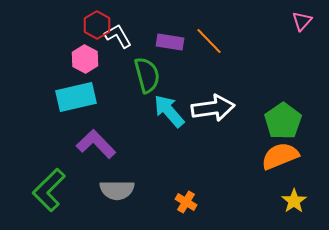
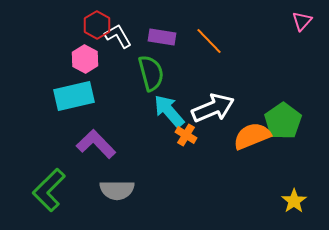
purple rectangle: moved 8 px left, 5 px up
green semicircle: moved 4 px right, 2 px up
cyan rectangle: moved 2 px left, 1 px up
white arrow: rotated 15 degrees counterclockwise
orange semicircle: moved 28 px left, 20 px up
orange cross: moved 67 px up
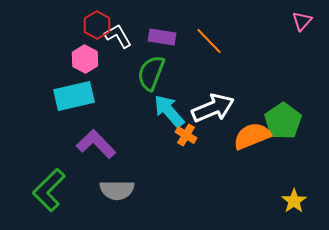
green semicircle: rotated 144 degrees counterclockwise
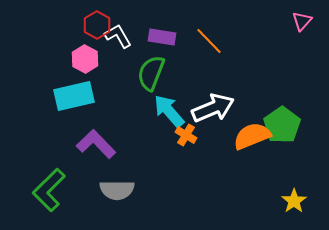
green pentagon: moved 1 px left, 4 px down
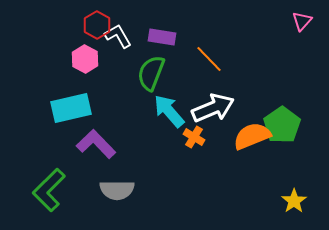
orange line: moved 18 px down
cyan rectangle: moved 3 px left, 12 px down
orange cross: moved 8 px right, 2 px down
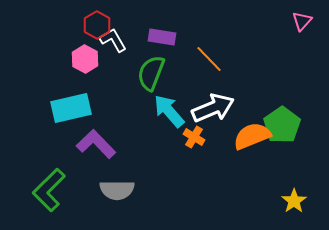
white L-shape: moved 5 px left, 4 px down
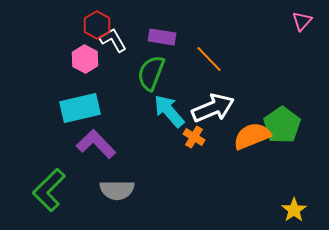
cyan rectangle: moved 9 px right
yellow star: moved 9 px down
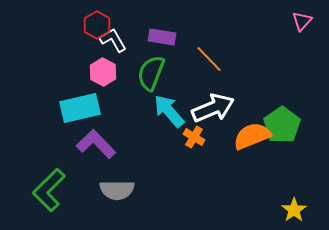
pink hexagon: moved 18 px right, 13 px down
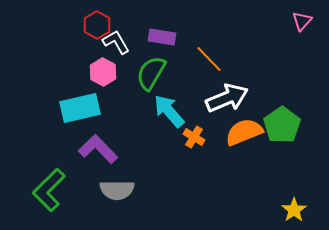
white L-shape: moved 3 px right, 2 px down
green semicircle: rotated 9 degrees clockwise
white arrow: moved 14 px right, 10 px up
orange semicircle: moved 8 px left, 4 px up
purple L-shape: moved 2 px right, 5 px down
